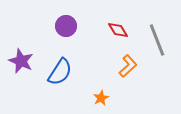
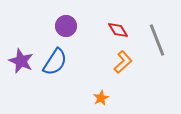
orange L-shape: moved 5 px left, 4 px up
blue semicircle: moved 5 px left, 10 px up
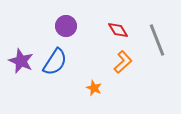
orange star: moved 7 px left, 10 px up; rotated 21 degrees counterclockwise
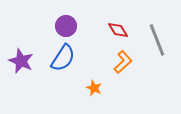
blue semicircle: moved 8 px right, 4 px up
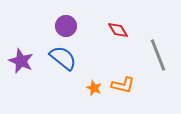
gray line: moved 1 px right, 15 px down
blue semicircle: rotated 84 degrees counterclockwise
orange L-shape: moved 23 px down; rotated 55 degrees clockwise
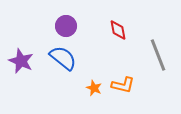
red diamond: rotated 20 degrees clockwise
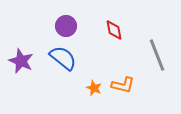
red diamond: moved 4 px left
gray line: moved 1 px left
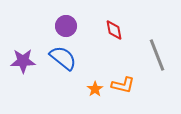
purple star: moved 2 px right; rotated 25 degrees counterclockwise
orange star: moved 1 px right, 1 px down; rotated 14 degrees clockwise
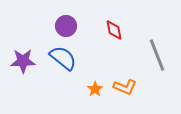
orange L-shape: moved 2 px right, 2 px down; rotated 10 degrees clockwise
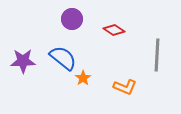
purple circle: moved 6 px right, 7 px up
red diamond: rotated 45 degrees counterclockwise
gray line: rotated 24 degrees clockwise
orange star: moved 12 px left, 11 px up
